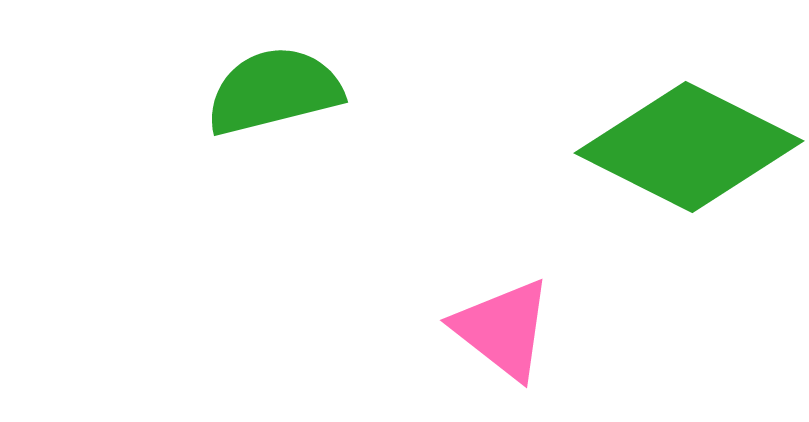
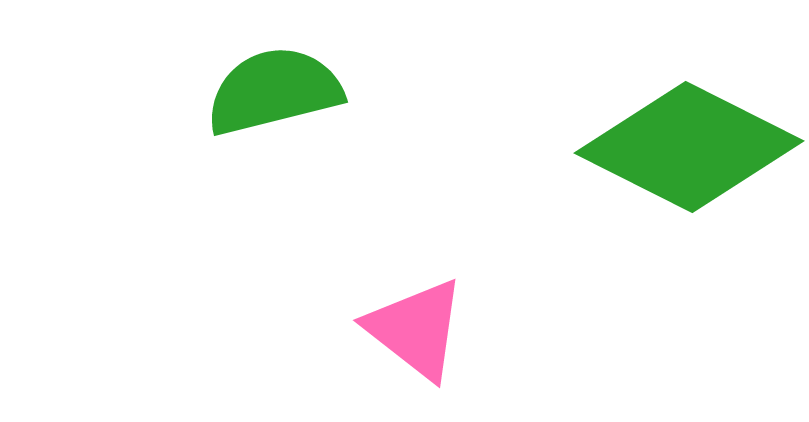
pink triangle: moved 87 px left
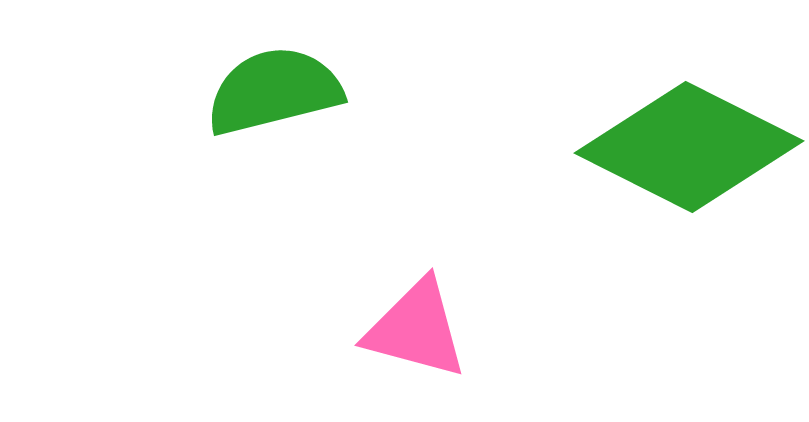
pink triangle: rotated 23 degrees counterclockwise
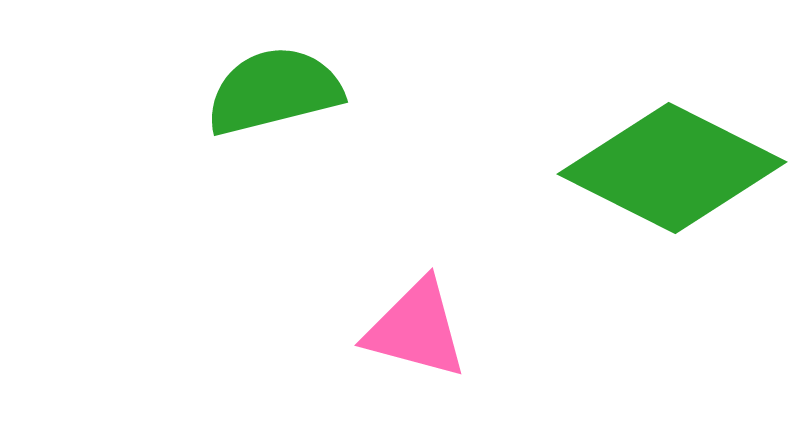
green diamond: moved 17 px left, 21 px down
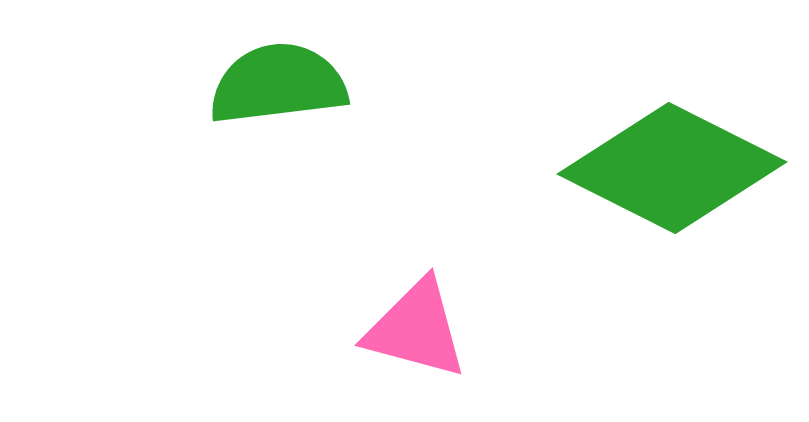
green semicircle: moved 4 px right, 7 px up; rotated 7 degrees clockwise
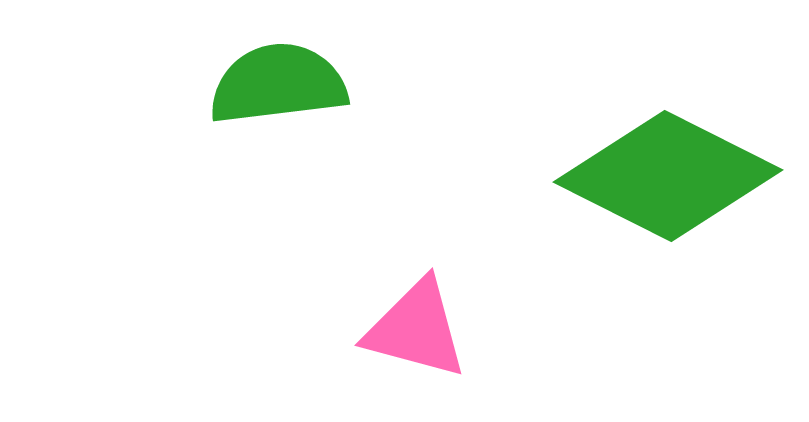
green diamond: moved 4 px left, 8 px down
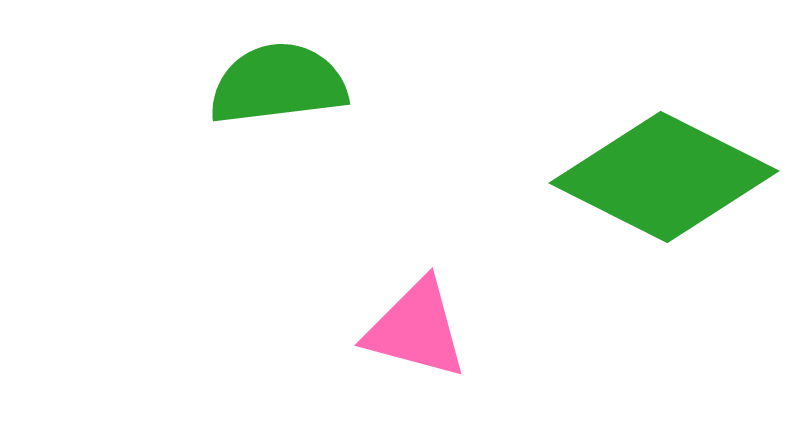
green diamond: moved 4 px left, 1 px down
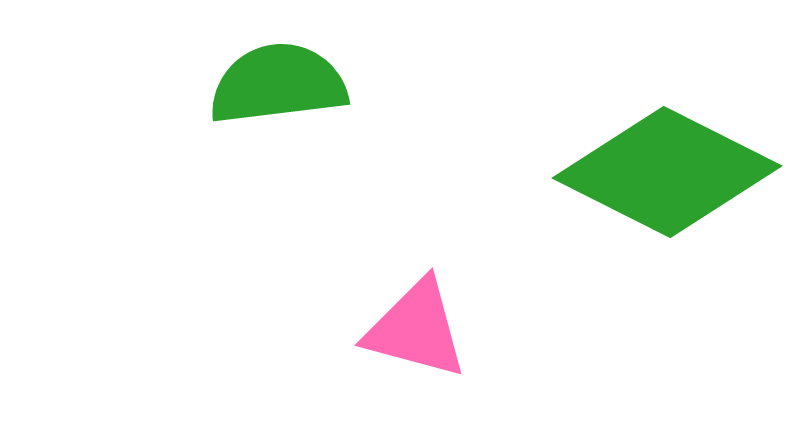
green diamond: moved 3 px right, 5 px up
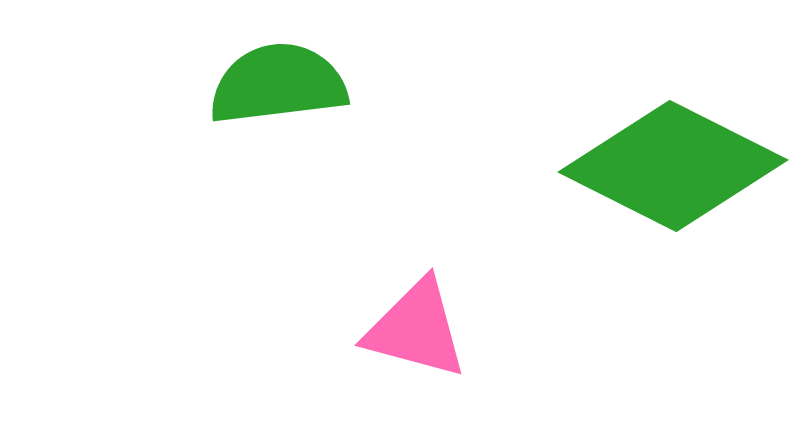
green diamond: moved 6 px right, 6 px up
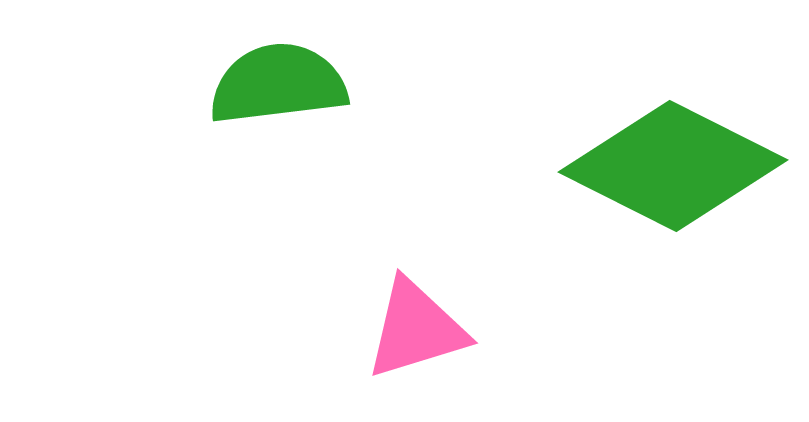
pink triangle: rotated 32 degrees counterclockwise
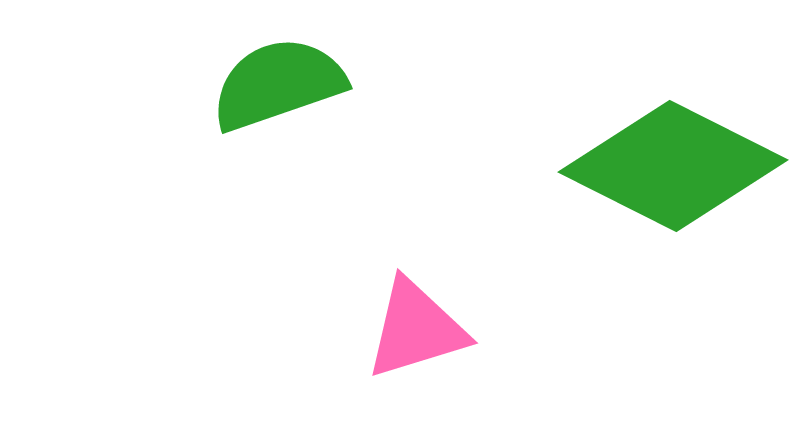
green semicircle: rotated 12 degrees counterclockwise
